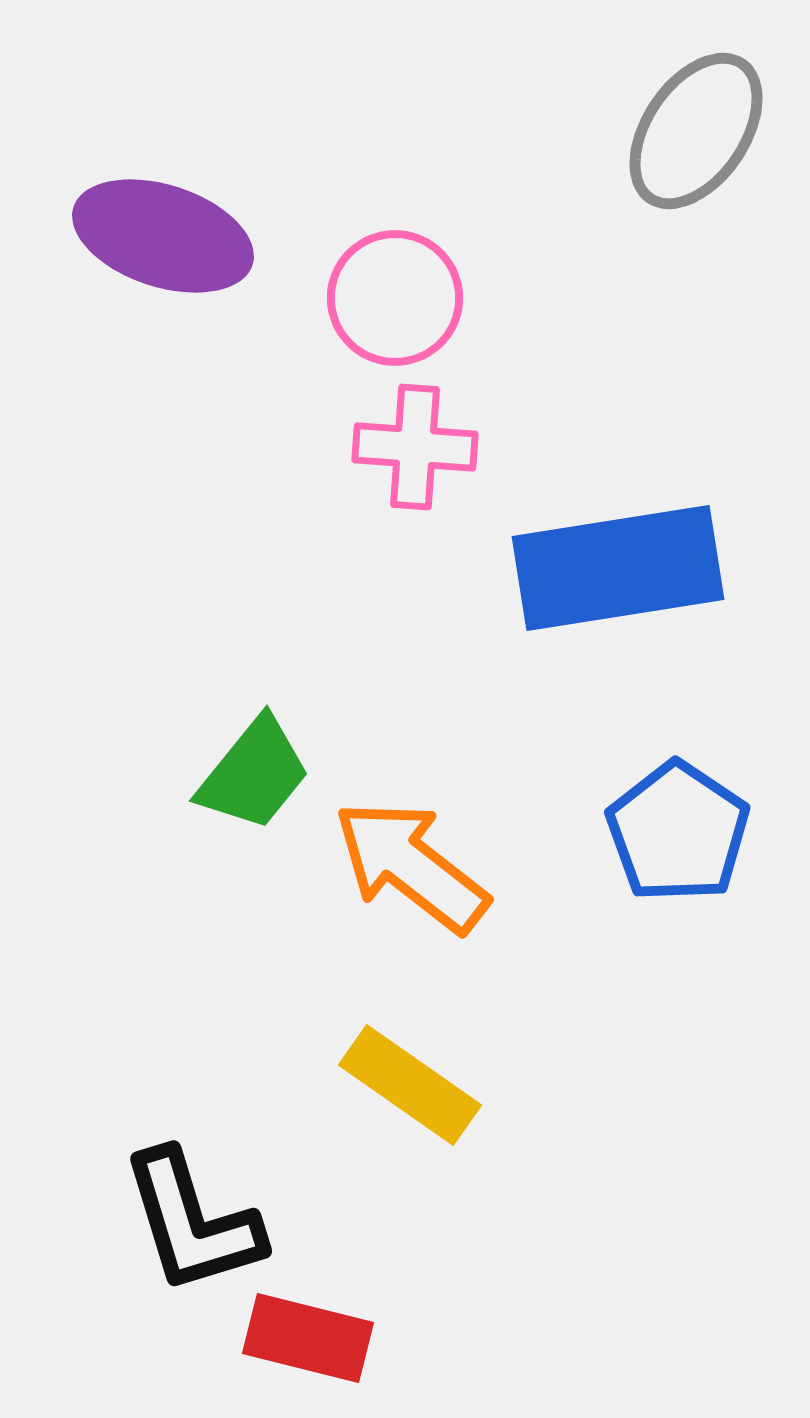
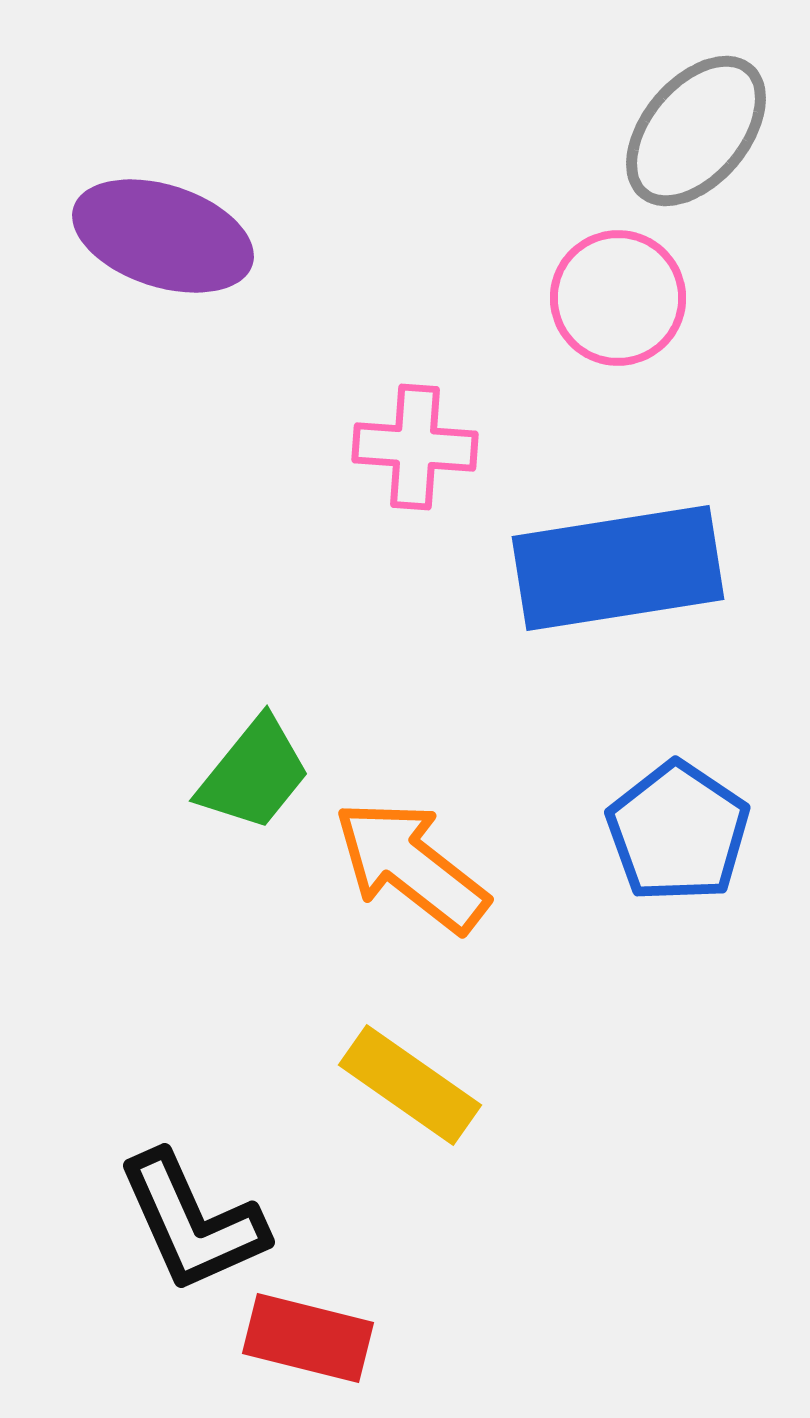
gray ellipse: rotated 6 degrees clockwise
pink circle: moved 223 px right
black L-shape: rotated 7 degrees counterclockwise
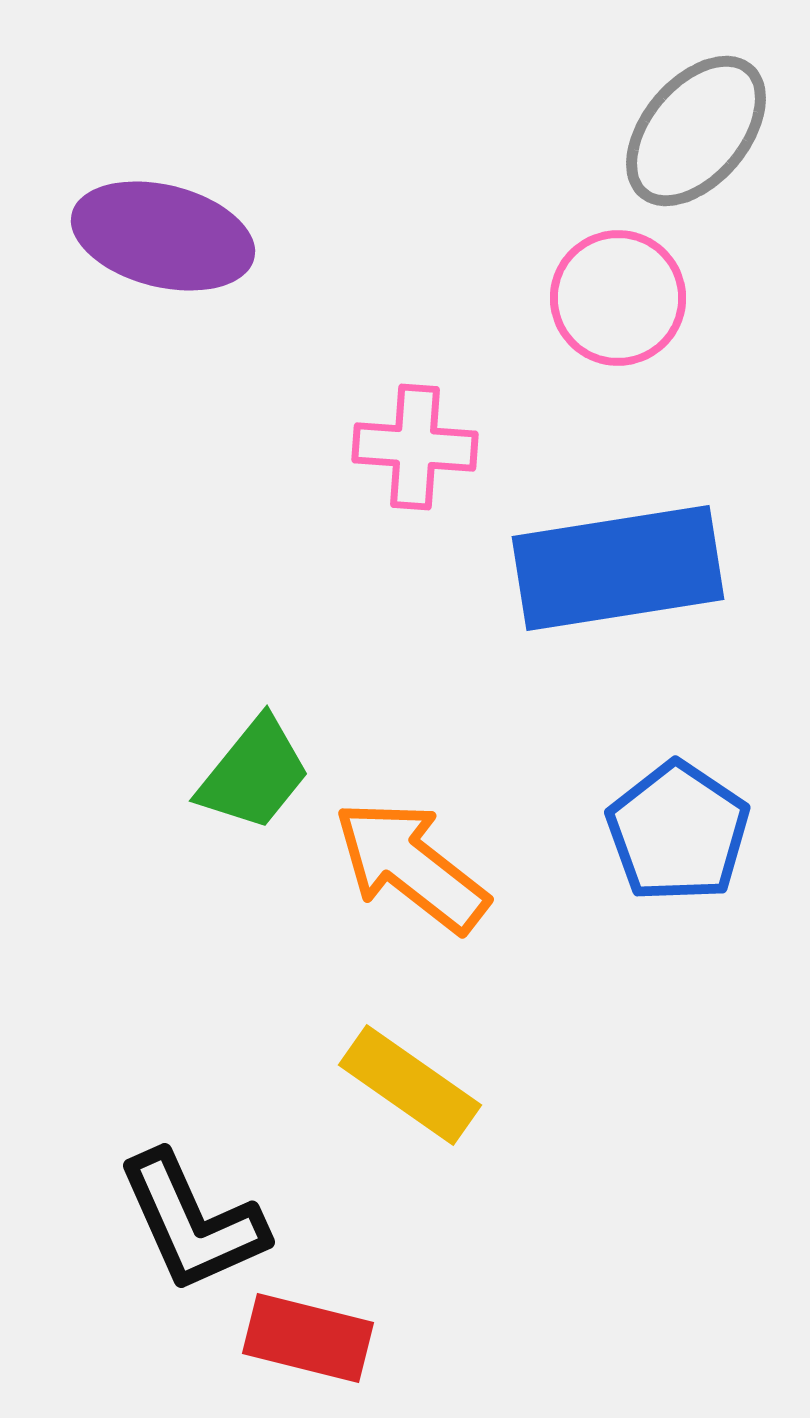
purple ellipse: rotated 4 degrees counterclockwise
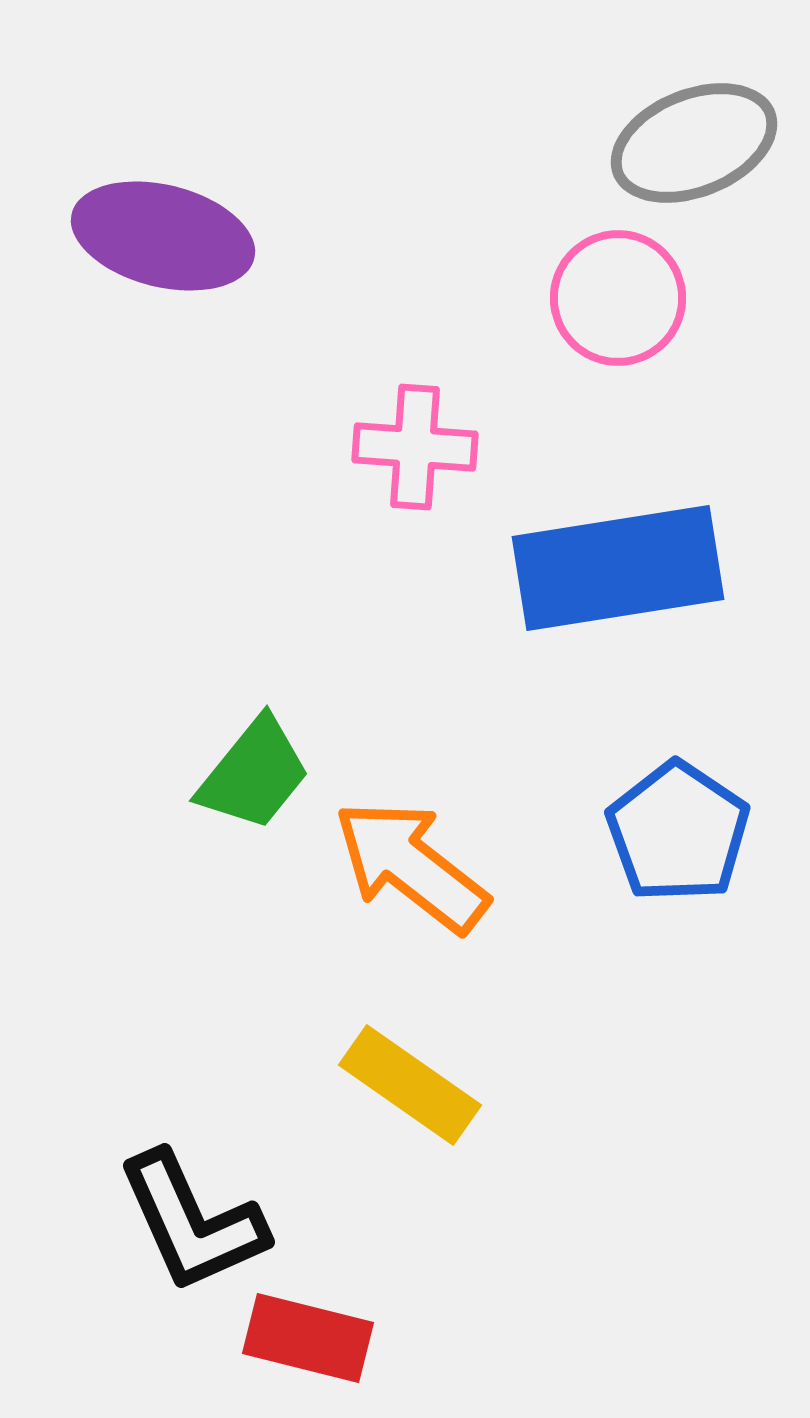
gray ellipse: moved 2 px left, 12 px down; rotated 28 degrees clockwise
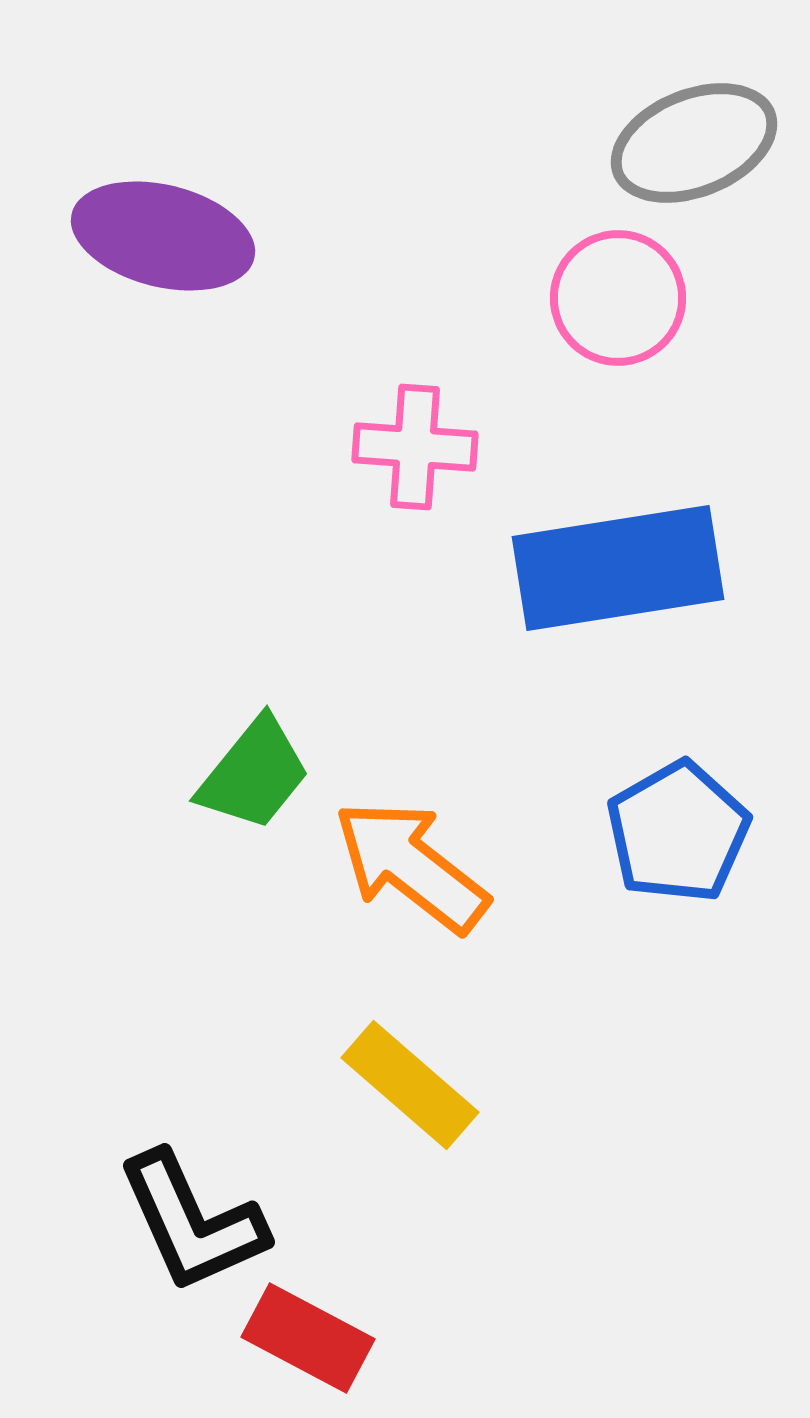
blue pentagon: rotated 8 degrees clockwise
yellow rectangle: rotated 6 degrees clockwise
red rectangle: rotated 14 degrees clockwise
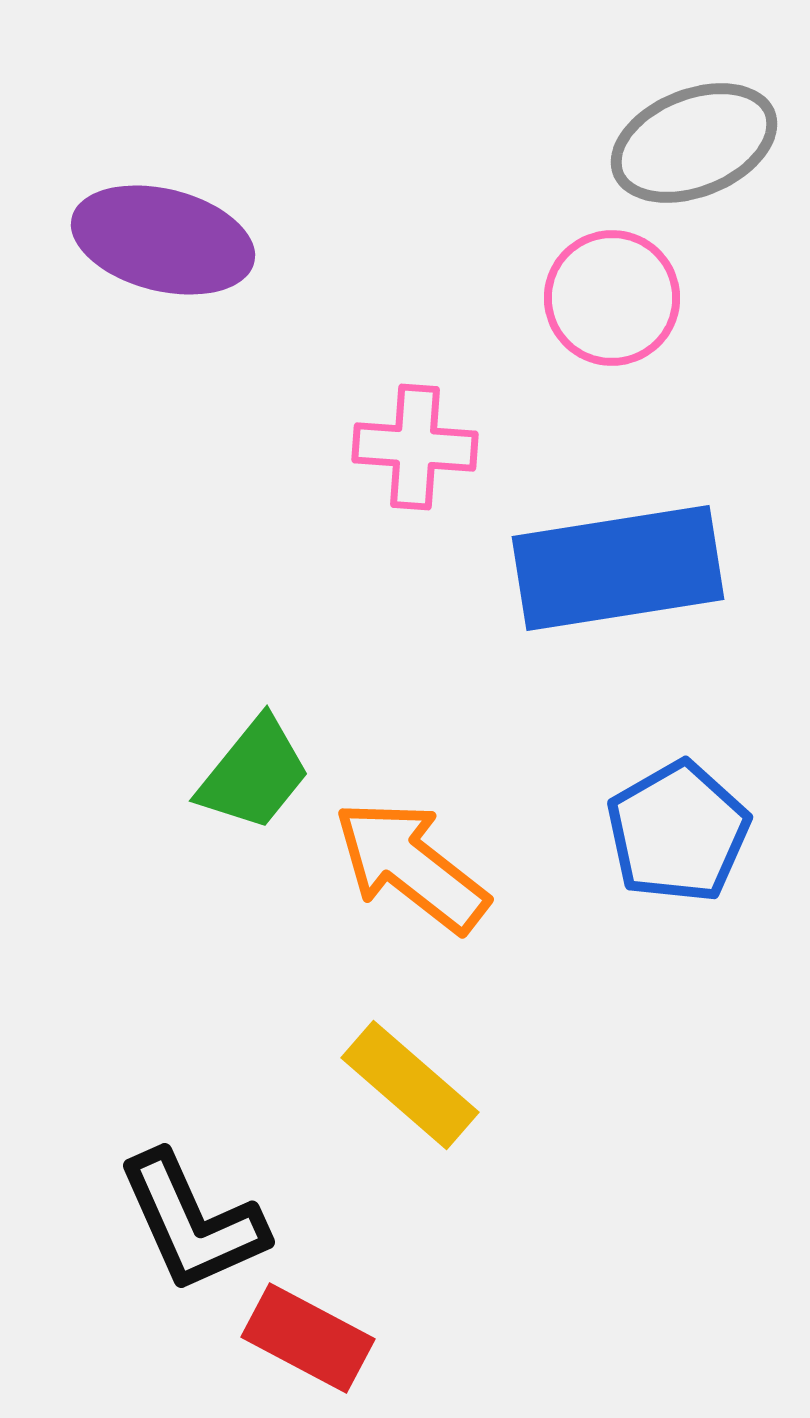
purple ellipse: moved 4 px down
pink circle: moved 6 px left
